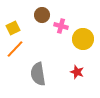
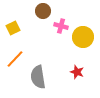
brown circle: moved 1 px right, 4 px up
yellow circle: moved 2 px up
orange line: moved 10 px down
gray semicircle: moved 3 px down
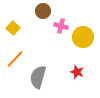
yellow square: rotated 24 degrees counterclockwise
gray semicircle: rotated 25 degrees clockwise
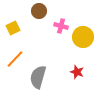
brown circle: moved 4 px left
yellow square: rotated 24 degrees clockwise
